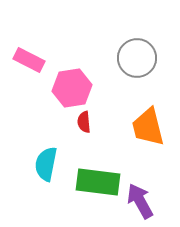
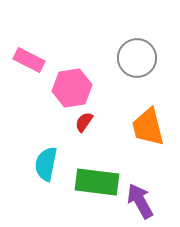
red semicircle: rotated 40 degrees clockwise
green rectangle: moved 1 px left
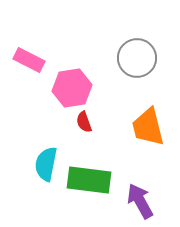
red semicircle: rotated 55 degrees counterclockwise
green rectangle: moved 8 px left, 2 px up
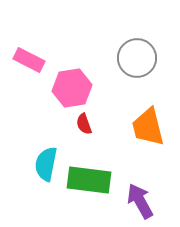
red semicircle: moved 2 px down
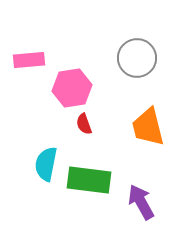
pink rectangle: rotated 32 degrees counterclockwise
purple arrow: moved 1 px right, 1 px down
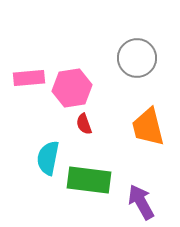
pink rectangle: moved 18 px down
cyan semicircle: moved 2 px right, 6 px up
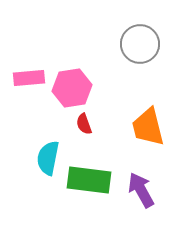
gray circle: moved 3 px right, 14 px up
purple arrow: moved 12 px up
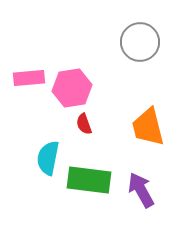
gray circle: moved 2 px up
